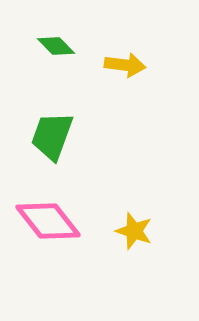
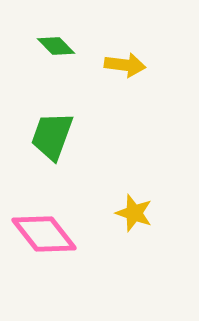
pink diamond: moved 4 px left, 13 px down
yellow star: moved 18 px up
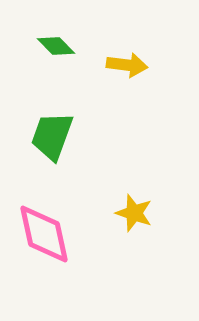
yellow arrow: moved 2 px right
pink diamond: rotated 26 degrees clockwise
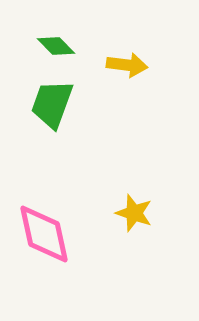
green trapezoid: moved 32 px up
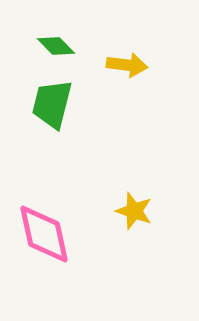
green trapezoid: rotated 6 degrees counterclockwise
yellow star: moved 2 px up
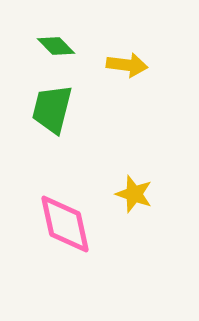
green trapezoid: moved 5 px down
yellow star: moved 17 px up
pink diamond: moved 21 px right, 10 px up
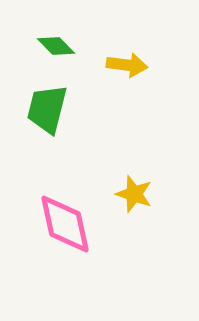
green trapezoid: moved 5 px left
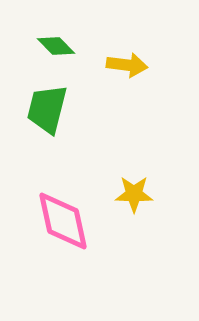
yellow star: rotated 18 degrees counterclockwise
pink diamond: moved 2 px left, 3 px up
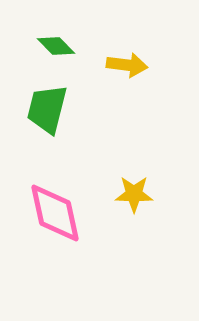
pink diamond: moved 8 px left, 8 px up
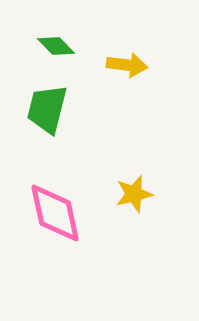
yellow star: rotated 15 degrees counterclockwise
